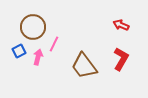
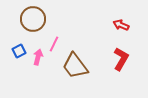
brown circle: moved 8 px up
brown trapezoid: moved 9 px left
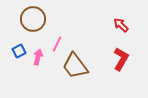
red arrow: rotated 21 degrees clockwise
pink line: moved 3 px right
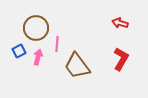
brown circle: moved 3 px right, 9 px down
red arrow: moved 1 px left, 2 px up; rotated 28 degrees counterclockwise
pink line: rotated 21 degrees counterclockwise
brown trapezoid: moved 2 px right
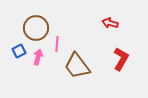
red arrow: moved 10 px left
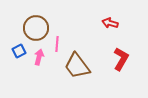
pink arrow: moved 1 px right
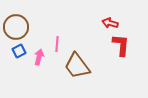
brown circle: moved 20 px left, 1 px up
red L-shape: moved 14 px up; rotated 25 degrees counterclockwise
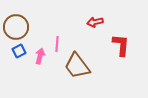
red arrow: moved 15 px left, 1 px up; rotated 28 degrees counterclockwise
pink arrow: moved 1 px right, 1 px up
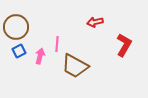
red L-shape: moved 3 px right; rotated 25 degrees clockwise
brown trapezoid: moved 2 px left; rotated 24 degrees counterclockwise
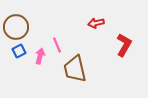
red arrow: moved 1 px right, 1 px down
pink line: moved 1 px down; rotated 28 degrees counterclockwise
brown trapezoid: moved 3 px down; rotated 48 degrees clockwise
